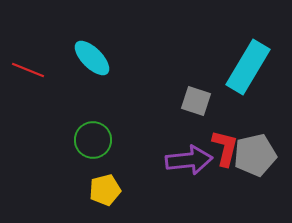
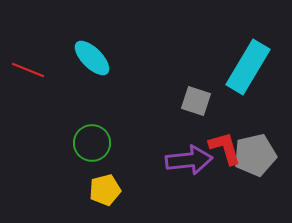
green circle: moved 1 px left, 3 px down
red L-shape: rotated 30 degrees counterclockwise
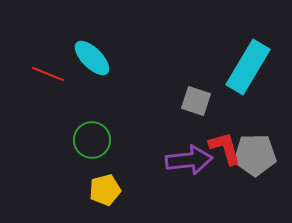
red line: moved 20 px right, 4 px down
green circle: moved 3 px up
gray pentagon: rotated 12 degrees clockwise
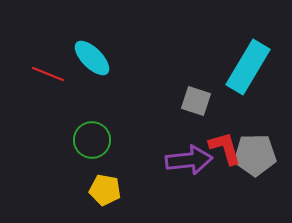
yellow pentagon: rotated 24 degrees clockwise
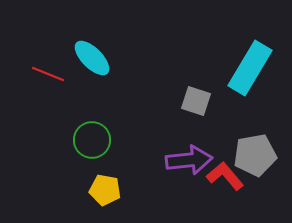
cyan rectangle: moved 2 px right, 1 px down
red L-shape: moved 28 px down; rotated 24 degrees counterclockwise
gray pentagon: rotated 9 degrees counterclockwise
